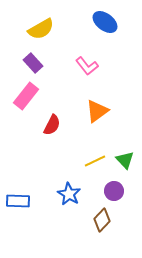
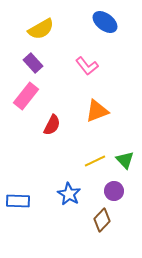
orange triangle: rotated 15 degrees clockwise
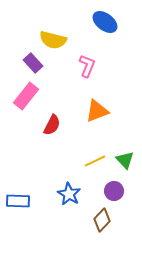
yellow semicircle: moved 12 px right, 11 px down; rotated 44 degrees clockwise
pink L-shape: rotated 120 degrees counterclockwise
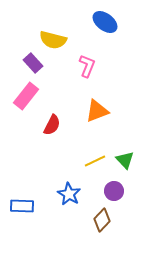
blue rectangle: moved 4 px right, 5 px down
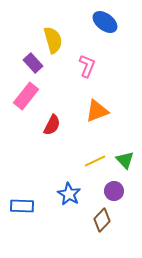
yellow semicircle: rotated 120 degrees counterclockwise
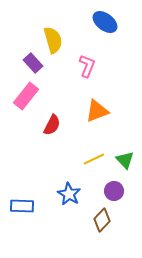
yellow line: moved 1 px left, 2 px up
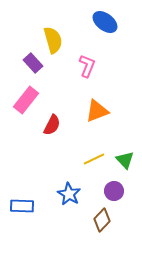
pink rectangle: moved 4 px down
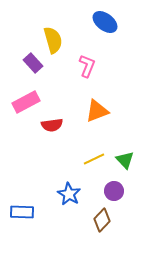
pink rectangle: moved 2 px down; rotated 24 degrees clockwise
red semicircle: rotated 55 degrees clockwise
blue rectangle: moved 6 px down
